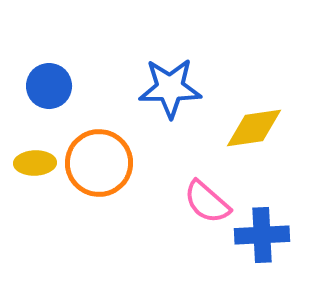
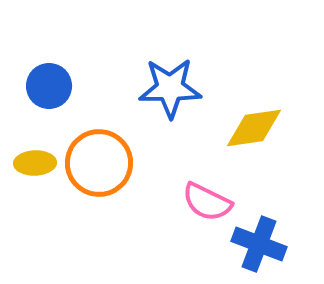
pink semicircle: rotated 15 degrees counterclockwise
blue cross: moved 3 px left, 9 px down; rotated 24 degrees clockwise
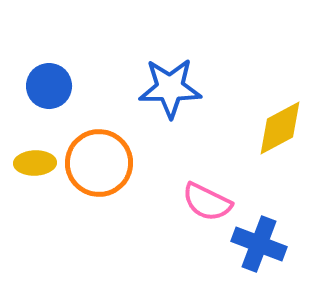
yellow diamond: moved 26 px right; rotated 20 degrees counterclockwise
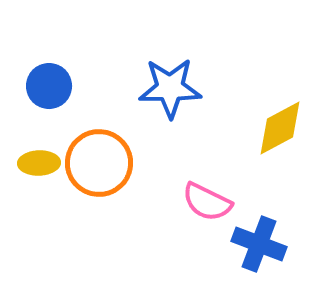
yellow ellipse: moved 4 px right
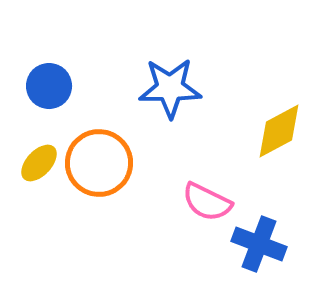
yellow diamond: moved 1 px left, 3 px down
yellow ellipse: rotated 45 degrees counterclockwise
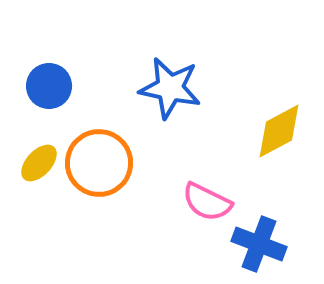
blue star: rotated 12 degrees clockwise
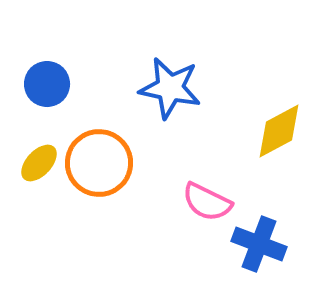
blue circle: moved 2 px left, 2 px up
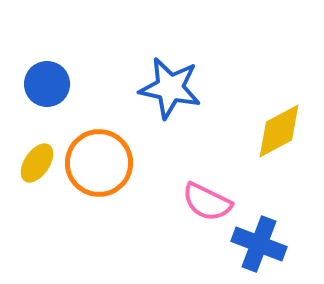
yellow ellipse: moved 2 px left; rotated 9 degrees counterclockwise
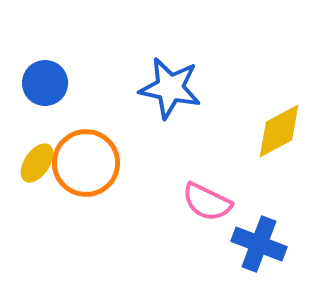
blue circle: moved 2 px left, 1 px up
orange circle: moved 13 px left
